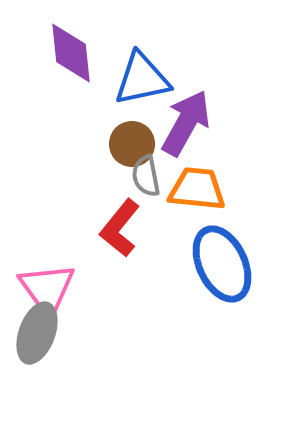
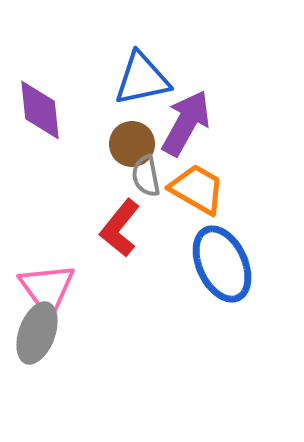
purple diamond: moved 31 px left, 57 px down
orange trapezoid: rotated 24 degrees clockwise
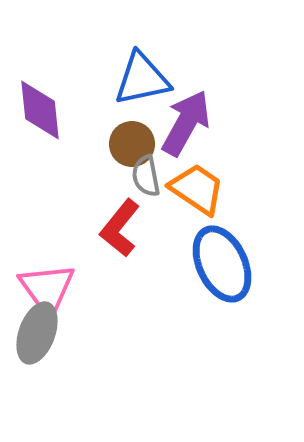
orange trapezoid: rotated 4 degrees clockwise
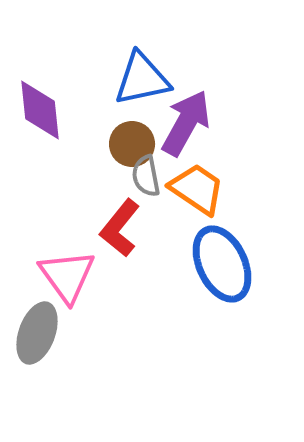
pink triangle: moved 20 px right, 13 px up
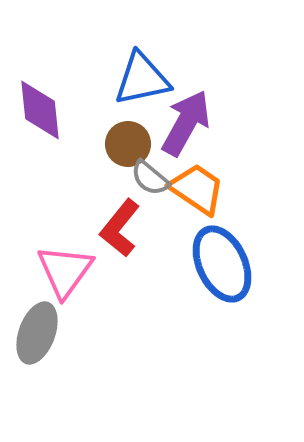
brown circle: moved 4 px left
gray semicircle: moved 4 px right, 2 px down; rotated 39 degrees counterclockwise
pink triangle: moved 2 px left, 5 px up; rotated 12 degrees clockwise
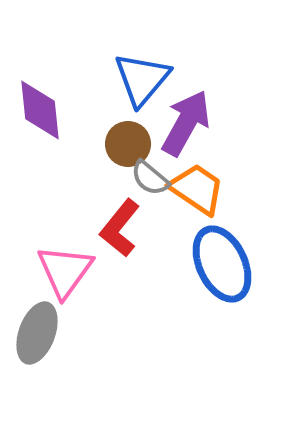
blue triangle: rotated 38 degrees counterclockwise
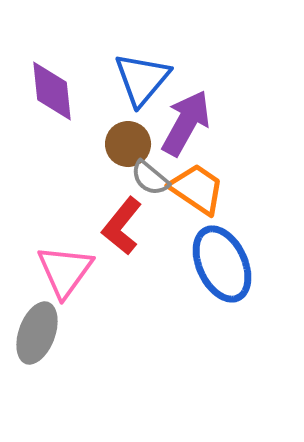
purple diamond: moved 12 px right, 19 px up
red L-shape: moved 2 px right, 2 px up
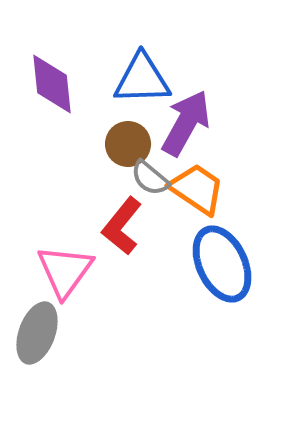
blue triangle: rotated 48 degrees clockwise
purple diamond: moved 7 px up
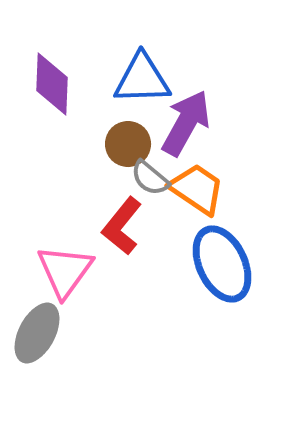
purple diamond: rotated 8 degrees clockwise
gray ellipse: rotated 8 degrees clockwise
